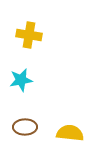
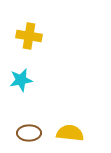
yellow cross: moved 1 px down
brown ellipse: moved 4 px right, 6 px down
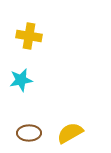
yellow semicircle: rotated 36 degrees counterclockwise
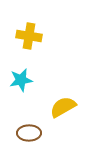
yellow semicircle: moved 7 px left, 26 px up
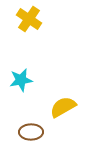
yellow cross: moved 17 px up; rotated 25 degrees clockwise
brown ellipse: moved 2 px right, 1 px up
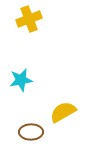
yellow cross: rotated 35 degrees clockwise
yellow semicircle: moved 5 px down
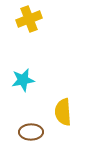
cyan star: moved 2 px right
yellow semicircle: rotated 64 degrees counterclockwise
